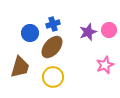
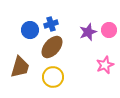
blue cross: moved 2 px left
blue circle: moved 3 px up
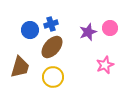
pink circle: moved 1 px right, 2 px up
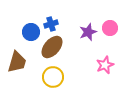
blue circle: moved 1 px right, 2 px down
brown trapezoid: moved 3 px left, 5 px up
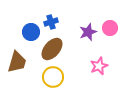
blue cross: moved 2 px up
brown ellipse: moved 2 px down
pink star: moved 6 px left, 1 px down
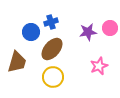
purple star: rotated 12 degrees clockwise
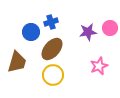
yellow circle: moved 2 px up
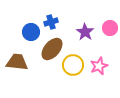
purple star: moved 3 px left; rotated 30 degrees counterclockwise
brown trapezoid: rotated 100 degrees counterclockwise
yellow circle: moved 20 px right, 10 px up
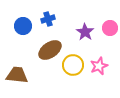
blue cross: moved 3 px left, 3 px up
blue circle: moved 8 px left, 6 px up
brown ellipse: moved 2 px left, 1 px down; rotated 15 degrees clockwise
brown trapezoid: moved 13 px down
